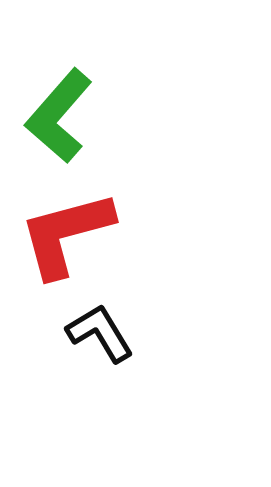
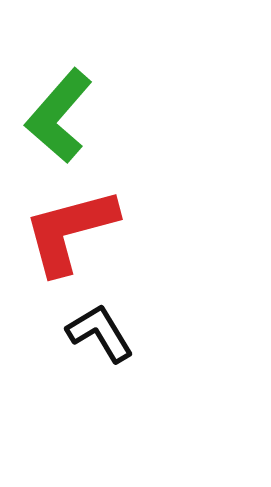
red L-shape: moved 4 px right, 3 px up
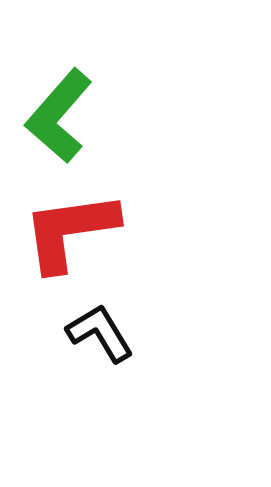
red L-shape: rotated 7 degrees clockwise
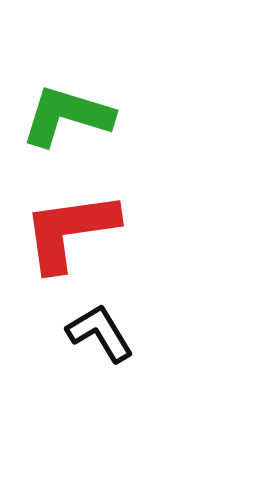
green L-shape: moved 8 px right; rotated 66 degrees clockwise
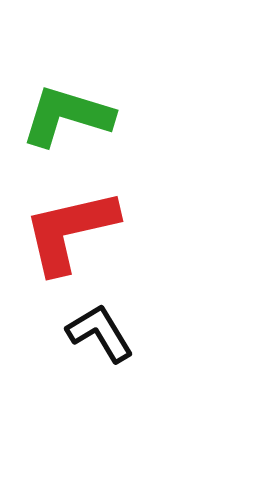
red L-shape: rotated 5 degrees counterclockwise
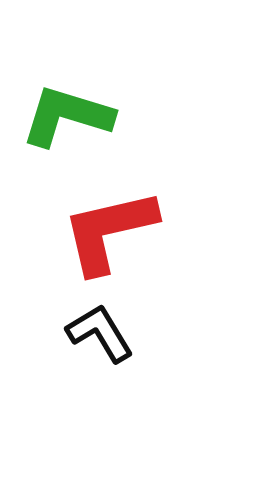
red L-shape: moved 39 px right
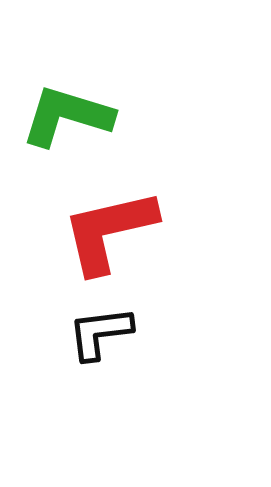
black L-shape: rotated 66 degrees counterclockwise
